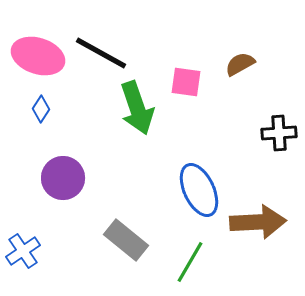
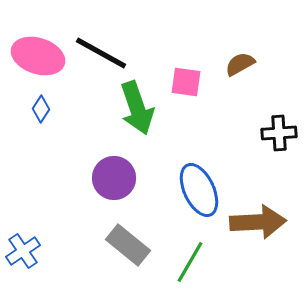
purple circle: moved 51 px right
gray rectangle: moved 2 px right, 5 px down
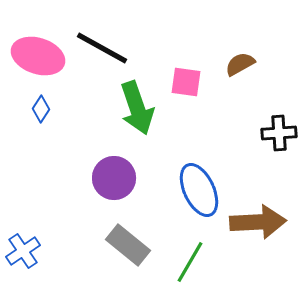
black line: moved 1 px right, 5 px up
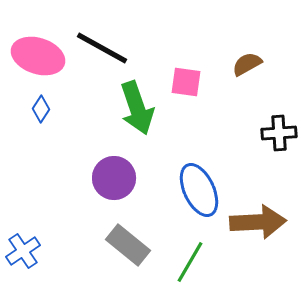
brown semicircle: moved 7 px right
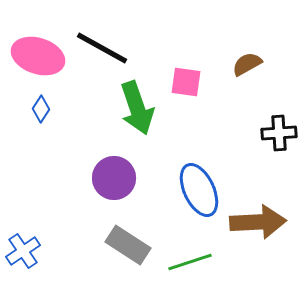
gray rectangle: rotated 6 degrees counterclockwise
green line: rotated 42 degrees clockwise
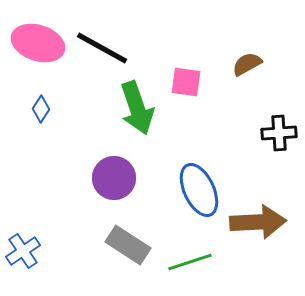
pink ellipse: moved 13 px up
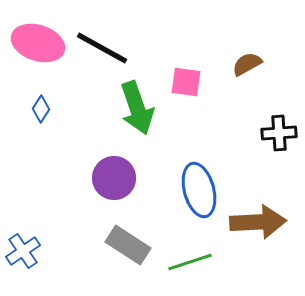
blue ellipse: rotated 10 degrees clockwise
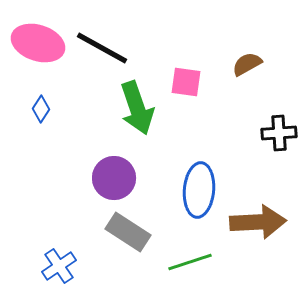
blue ellipse: rotated 20 degrees clockwise
gray rectangle: moved 13 px up
blue cross: moved 36 px right, 15 px down
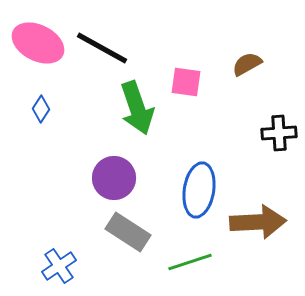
pink ellipse: rotated 9 degrees clockwise
blue ellipse: rotated 4 degrees clockwise
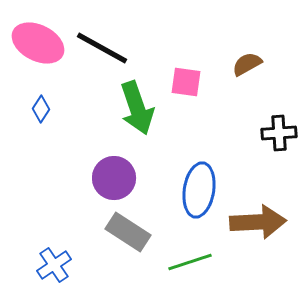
blue cross: moved 5 px left, 1 px up
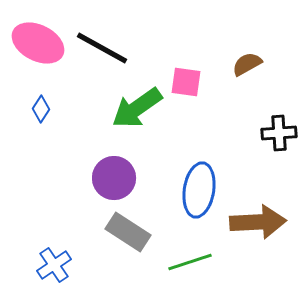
green arrow: rotated 74 degrees clockwise
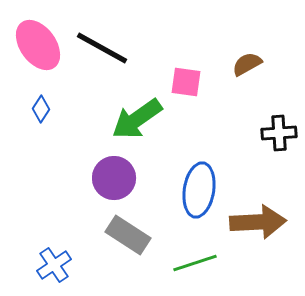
pink ellipse: moved 2 px down; rotated 27 degrees clockwise
green arrow: moved 11 px down
gray rectangle: moved 3 px down
green line: moved 5 px right, 1 px down
